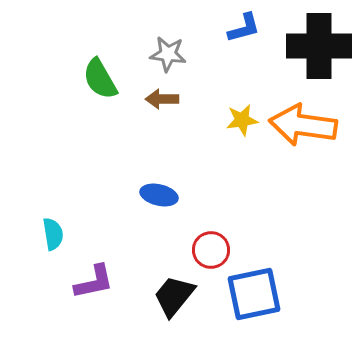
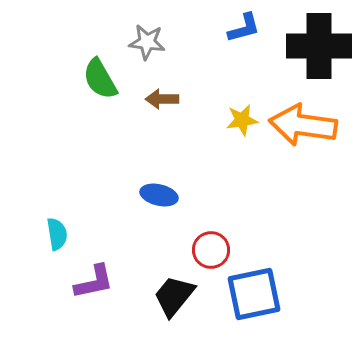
gray star: moved 21 px left, 12 px up
cyan semicircle: moved 4 px right
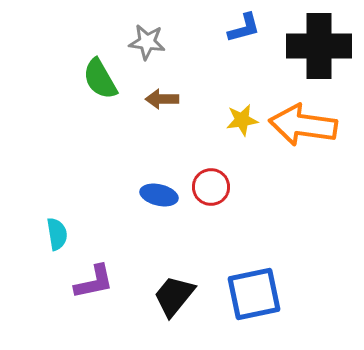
red circle: moved 63 px up
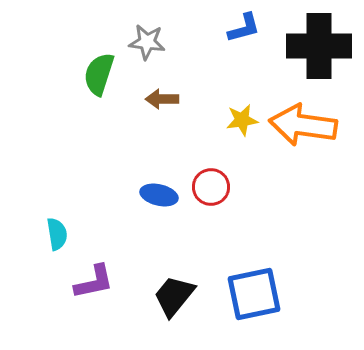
green semicircle: moved 1 px left, 5 px up; rotated 48 degrees clockwise
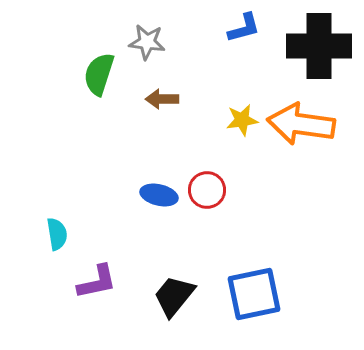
orange arrow: moved 2 px left, 1 px up
red circle: moved 4 px left, 3 px down
purple L-shape: moved 3 px right
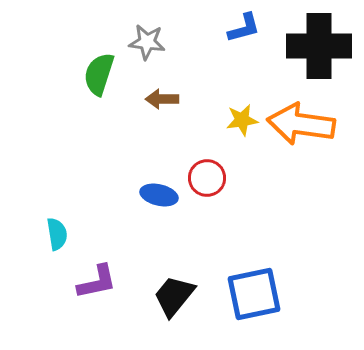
red circle: moved 12 px up
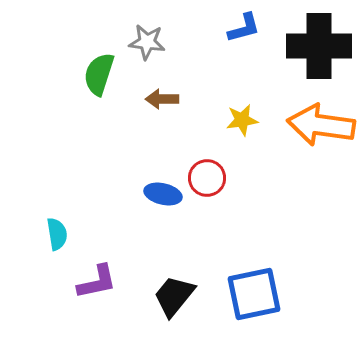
orange arrow: moved 20 px right, 1 px down
blue ellipse: moved 4 px right, 1 px up
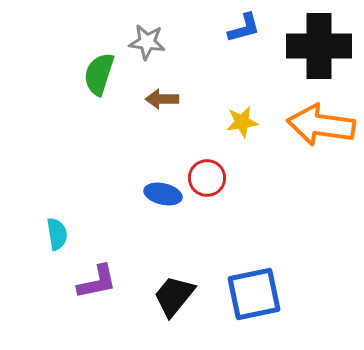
yellow star: moved 2 px down
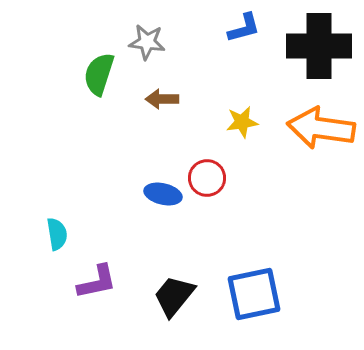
orange arrow: moved 3 px down
